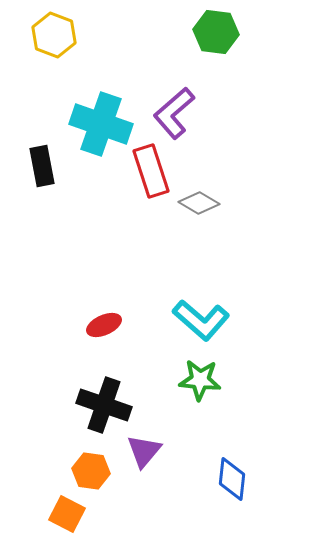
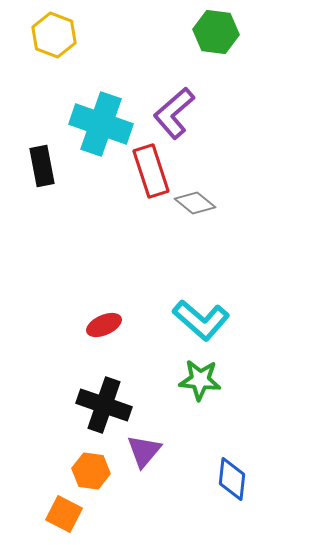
gray diamond: moved 4 px left; rotated 9 degrees clockwise
orange square: moved 3 px left
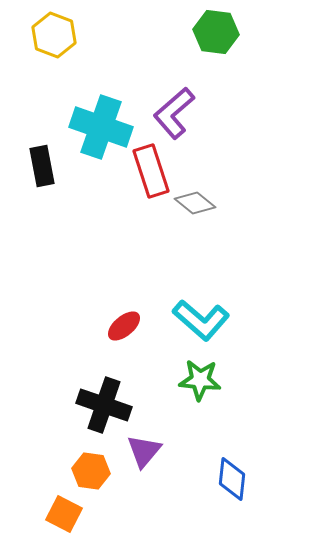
cyan cross: moved 3 px down
red ellipse: moved 20 px right, 1 px down; rotated 16 degrees counterclockwise
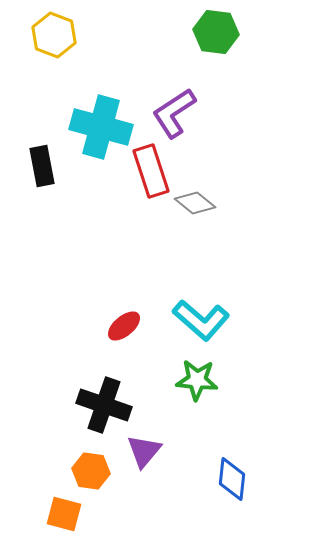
purple L-shape: rotated 8 degrees clockwise
cyan cross: rotated 4 degrees counterclockwise
green star: moved 3 px left
orange square: rotated 12 degrees counterclockwise
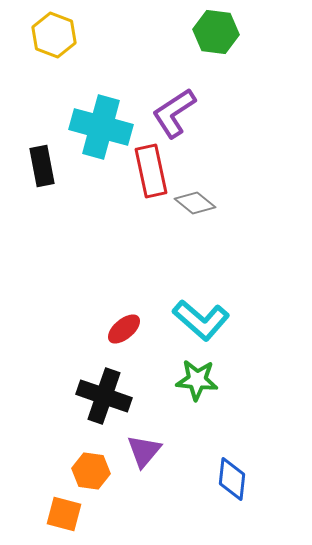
red rectangle: rotated 6 degrees clockwise
red ellipse: moved 3 px down
black cross: moved 9 px up
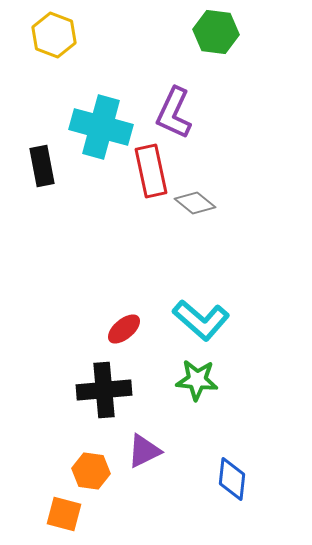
purple L-shape: rotated 32 degrees counterclockwise
black cross: moved 6 px up; rotated 24 degrees counterclockwise
purple triangle: rotated 24 degrees clockwise
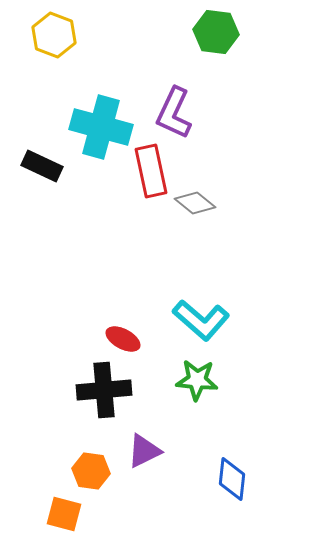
black rectangle: rotated 54 degrees counterclockwise
red ellipse: moved 1 px left, 10 px down; rotated 68 degrees clockwise
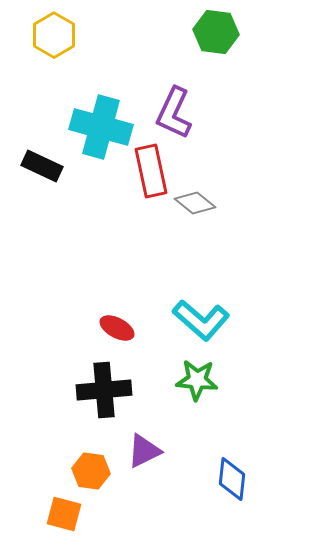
yellow hexagon: rotated 9 degrees clockwise
red ellipse: moved 6 px left, 11 px up
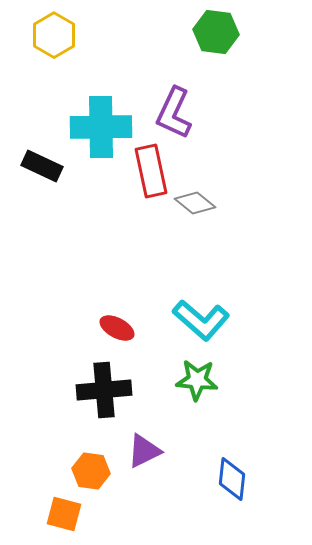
cyan cross: rotated 16 degrees counterclockwise
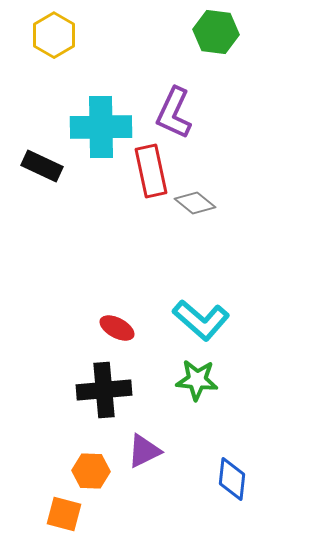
orange hexagon: rotated 6 degrees counterclockwise
